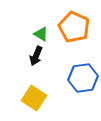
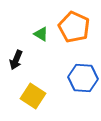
black arrow: moved 20 px left, 4 px down
blue hexagon: rotated 12 degrees clockwise
yellow square: moved 1 px left, 2 px up
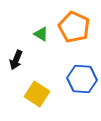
blue hexagon: moved 1 px left, 1 px down
yellow square: moved 4 px right, 2 px up
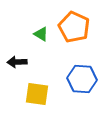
black arrow: moved 1 px right, 2 px down; rotated 66 degrees clockwise
yellow square: rotated 25 degrees counterclockwise
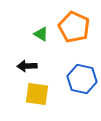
black arrow: moved 10 px right, 4 px down
blue hexagon: rotated 8 degrees clockwise
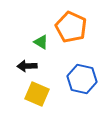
orange pentagon: moved 3 px left
green triangle: moved 8 px down
yellow square: rotated 15 degrees clockwise
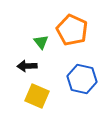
orange pentagon: moved 1 px right, 3 px down
green triangle: rotated 21 degrees clockwise
yellow square: moved 2 px down
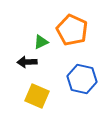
green triangle: rotated 42 degrees clockwise
black arrow: moved 4 px up
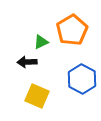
orange pentagon: rotated 16 degrees clockwise
blue hexagon: rotated 16 degrees clockwise
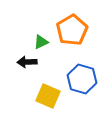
blue hexagon: rotated 12 degrees counterclockwise
yellow square: moved 11 px right
